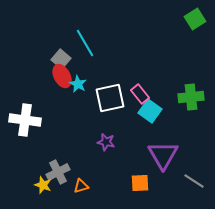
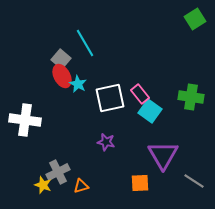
green cross: rotated 15 degrees clockwise
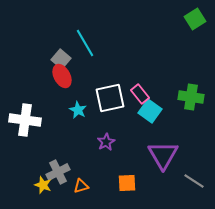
cyan star: moved 26 px down
purple star: rotated 30 degrees clockwise
orange square: moved 13 px left
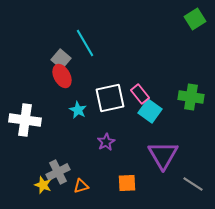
gray line: moved 1 px left, 3 px down
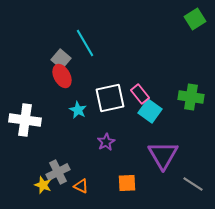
orange triangle: rotated 42 degrees clockwise
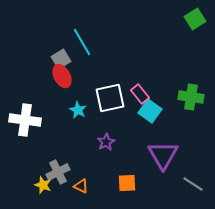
cyan line: moved 3 px left, 1 px up
gray square: rotated 18 degrees clockwise
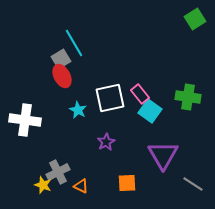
cyan line: moved 8 px left, 1 px down
green cross: moved 3 px left
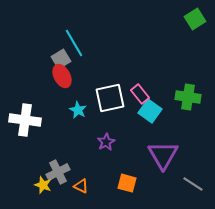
orange square: rotated 18 degrees clockwise
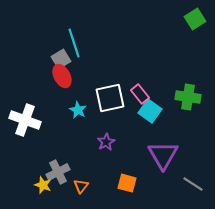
cyan line: rotated 12 degrees clockwise
white cross: rotated 12 degrees clockwise
orange triangle: rotated 42 degrees clockwise
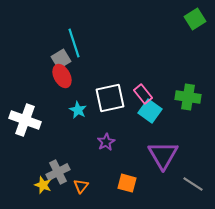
pink rectangle: moved 3 px right
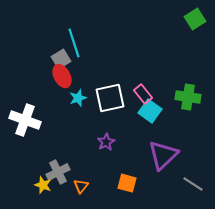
cyan star: moved 12 px up; rotated 24 degrees clockwise
purple triangle: rotated 16 degrees clockwise
